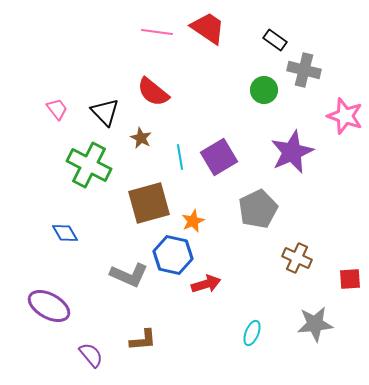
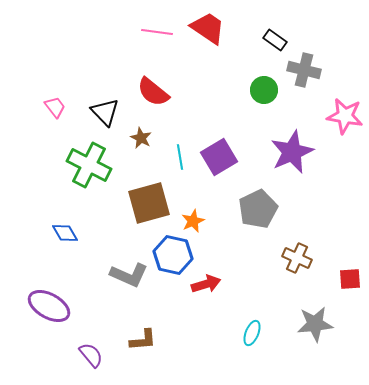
pink trapezoid: moved 2 px left, 2 px up
pink star: rotated 9 degrees counterclockwise
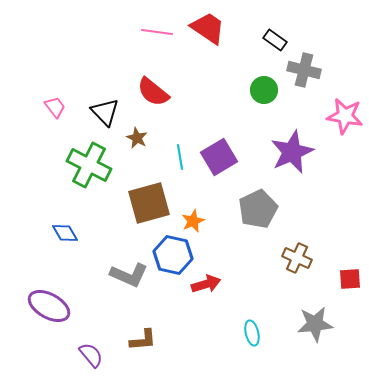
brown star: moved 4 px left
cyan ellipse: rotated 35 degrees counterclockwise
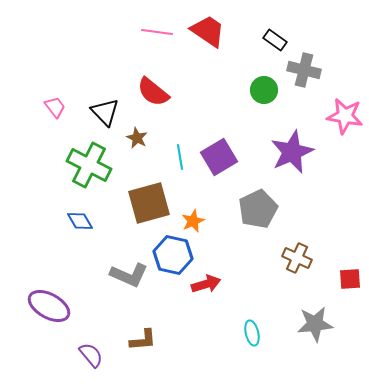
red trapezoid: moved 3 px down
blue diamond: moved 15 px right, 12 px up
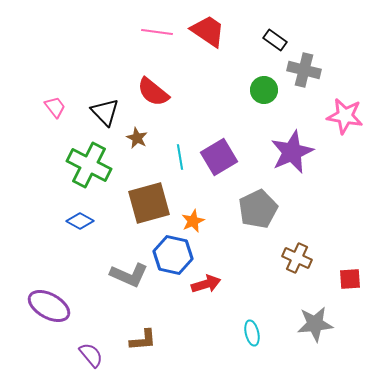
blue diamond: rotated 32 degrees counterclockwise
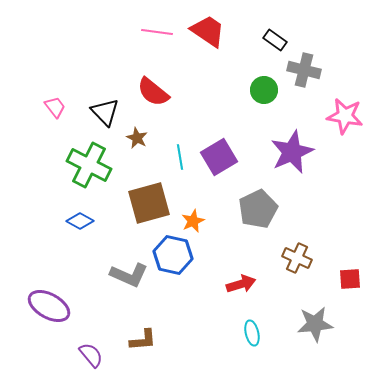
red arrow: moved 35 px right
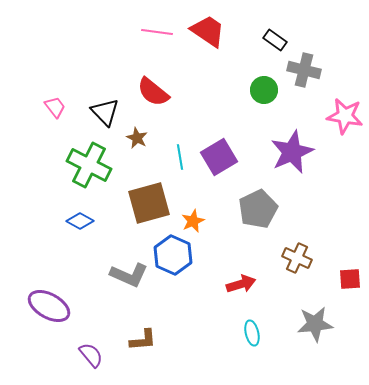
blue hexagon: rotated 12 degrees clockwise
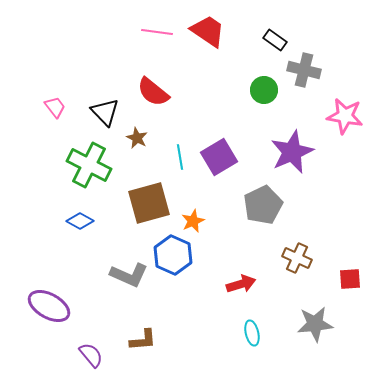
gray pentagon: moved 5 px right, 4 px up
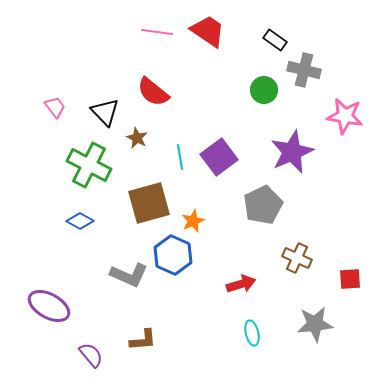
purple square: rotated 6 degrees counterclockwise
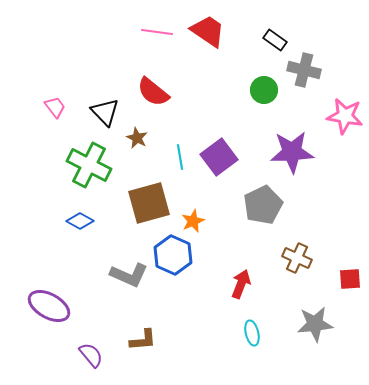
purple star: rotated 21 degrees clockwise
red arrow: rotated 52 degrees counterclockwise
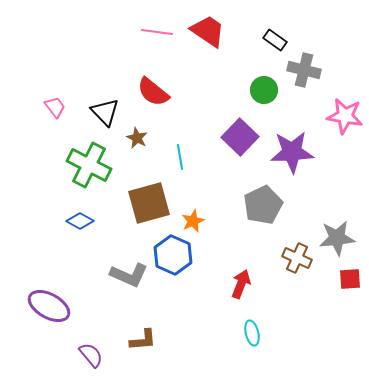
purple square: moved 21 px right, 20 px up; rotated 9 degrees counterclockwise
gray star: moved 22 px right, 86 px up
